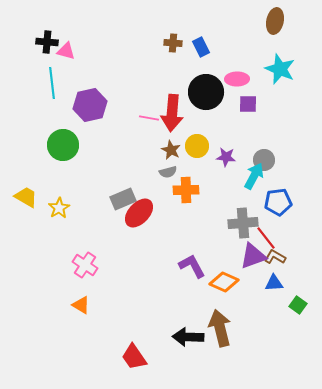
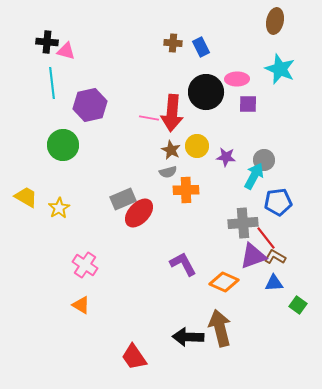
purple L-shape: moved 9 px left, 2 px up
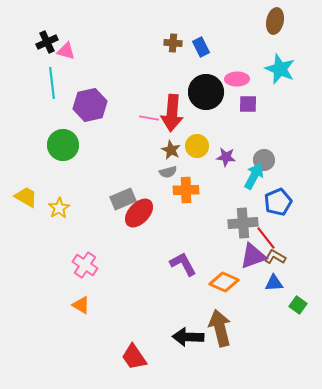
black cross: rotated 30 degrees counterclockwise
blue pentagon: rotated 16 degrees counterclockwise
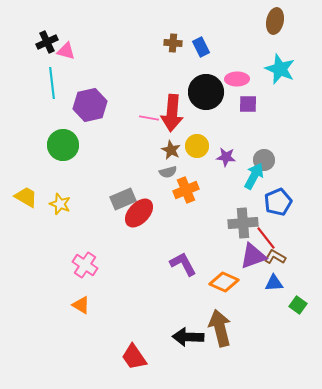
orange cross: rotated 20 degrees counterclockwise
yellow star: moved 1 px right, 4 px up; rotated 20 degrees counterclockwise
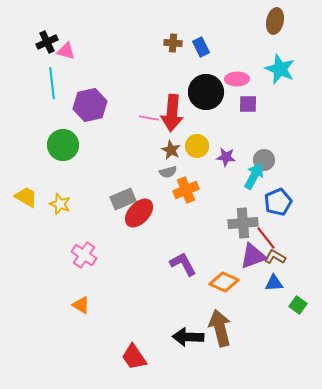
pink cross: moved 1 px left, 10 px up
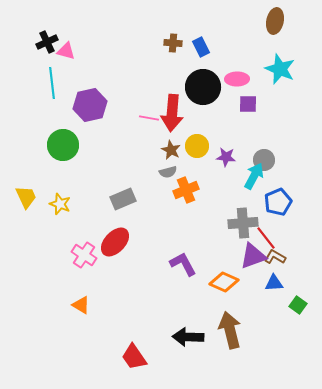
black circle: moved 3 px left, 5 px up
yellow trapezoid: rotated 35 degrees clockwise
red ellipse: moved 24 px left, 29 px down
brown arrow: moved 10 px right, 2 px down
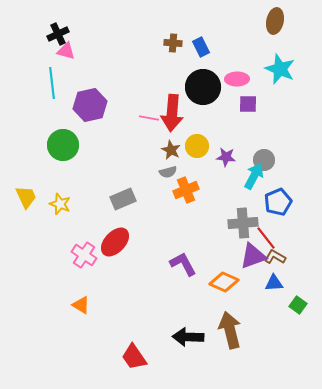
black cross: moved 11 px right, 8 px up
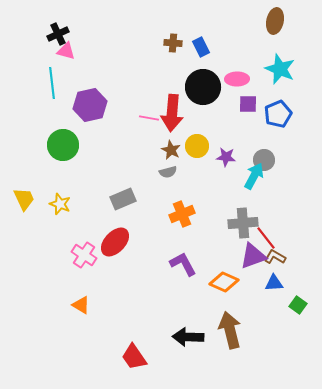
orange cross: moved 4 px left, 24 px down
yellow trapezoid: moved 2 px left, 2 px down
blue pentagon: moved 88 px up
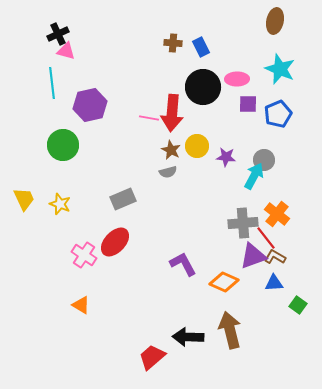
orange cross: moved 95 px right; rotated 30 degrees counterclockwise
red trapezoid: moved 18 px right; rotated 84 degrees clockwise
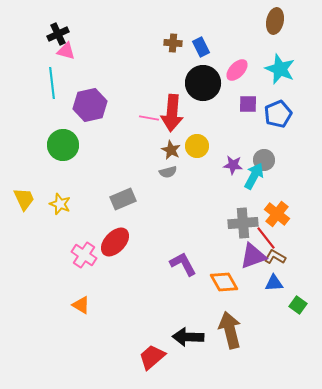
pink ellipse: moved 9 px up; rotated 45 degrees counterclockwise
black circle: moved 4 px up
purple star: moved 7 px right, 8 px down
orange diamond: rotated 36 degrees clockwise
